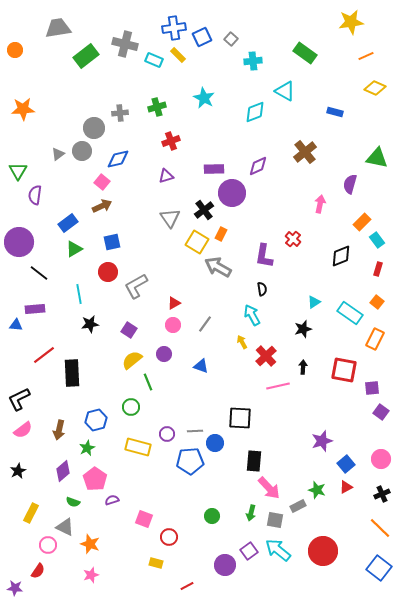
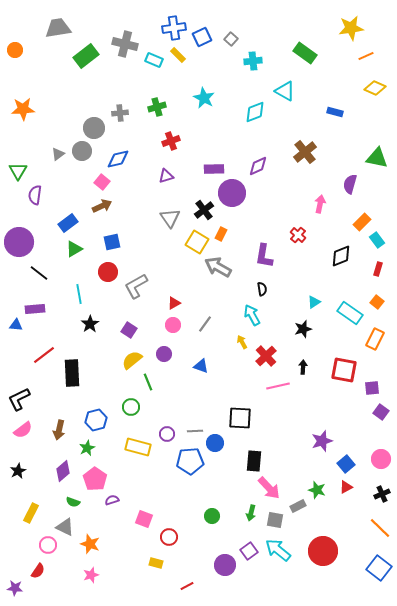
yellow star at (351, 22): moved 6 px down
red cross at (293, 239): moved 5 px right, 4 px up
black star at (90, 324): rotated 24 degrees counterclockwise
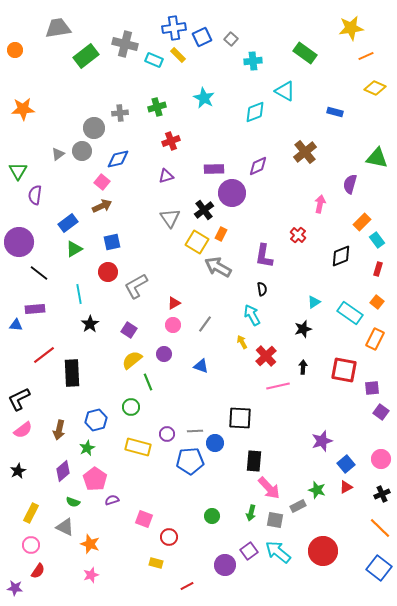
pink circle at (48, 545): moved 17 px left
cyan arrow at (278, 550): moved 2 px down
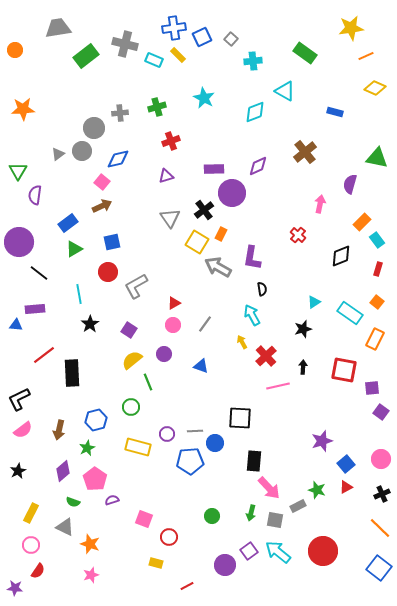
purple L-shape at (264, 256): moved 12 px left, 2 px down
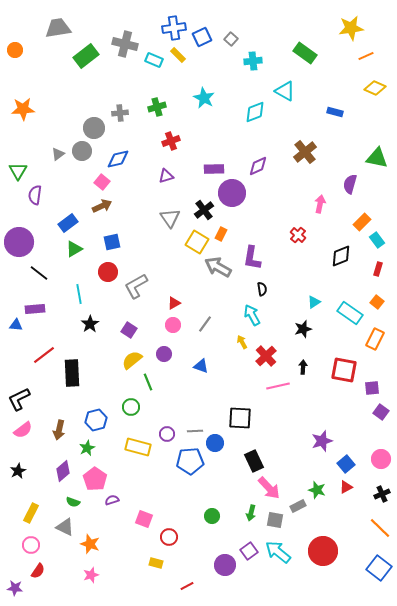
black rectangle at (254, 461): rotated 30 degrees counterclockwise
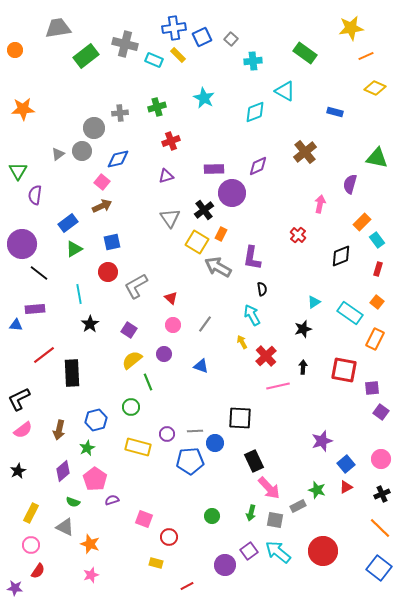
purple circle at (19, 242): moved 3 px right, 2 px down
red triangle at (174, 303): moved 3 px left, 5 px up; rotated 48 degrees counterclockwise
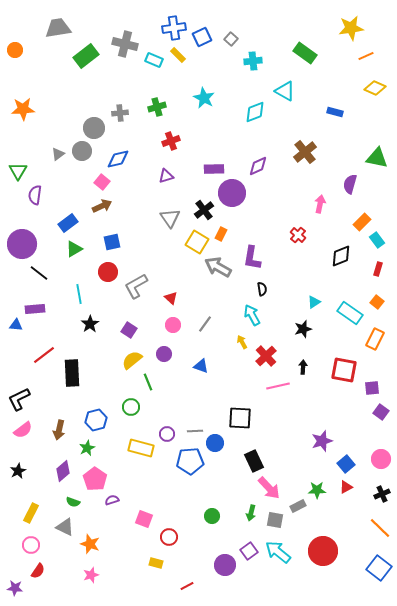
yellow rectangle at (138, 447): moved 3 px right, 1 px down
green star at (317, 490): rotated 18 degrees counterclockwise
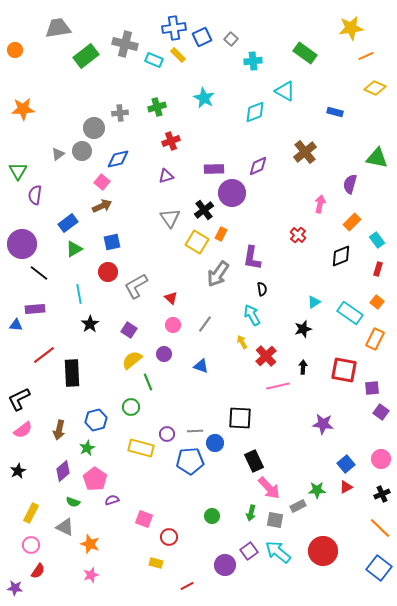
orange rectangle at (362, 222): moved 10 px left
gray arrow at (218, 267): moved 7 px down; rotated 84 degrees counterclockwise
purple star at (322, 441): moved 1 px right, 17 px up; rotated 25 degrees clockwise
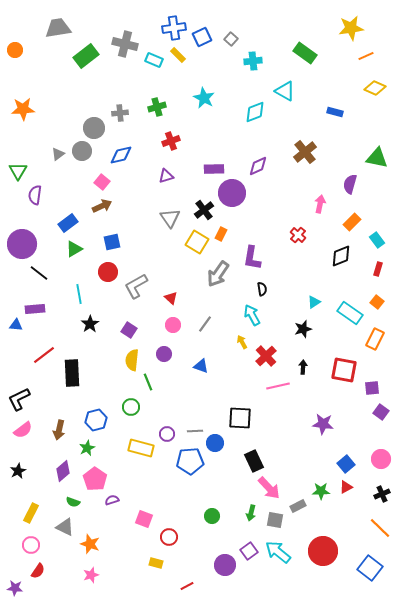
blue diamond at (118, 159): moved 3 px right, 4 px up
yellow semicircle at (132, 360): rotated 45 degrees counterclockwise
green star at (317, 490): moved 4 px right, 1 px down
blue square at (379, 568): moved 9 px left
